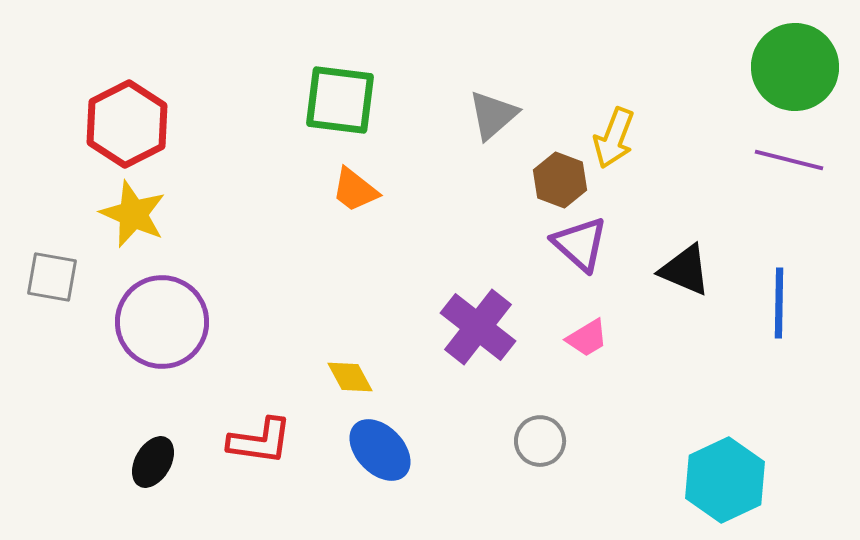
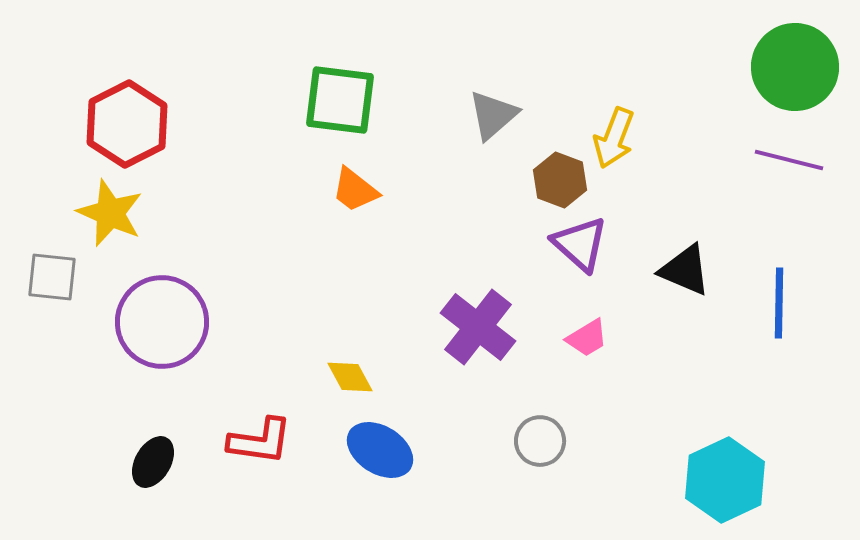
yellow star: moved 23 px left, 1 px up
gray square: rotated 4 degrees counterclockwise
blue ellipse: rotated 14 degrees counterclockwise
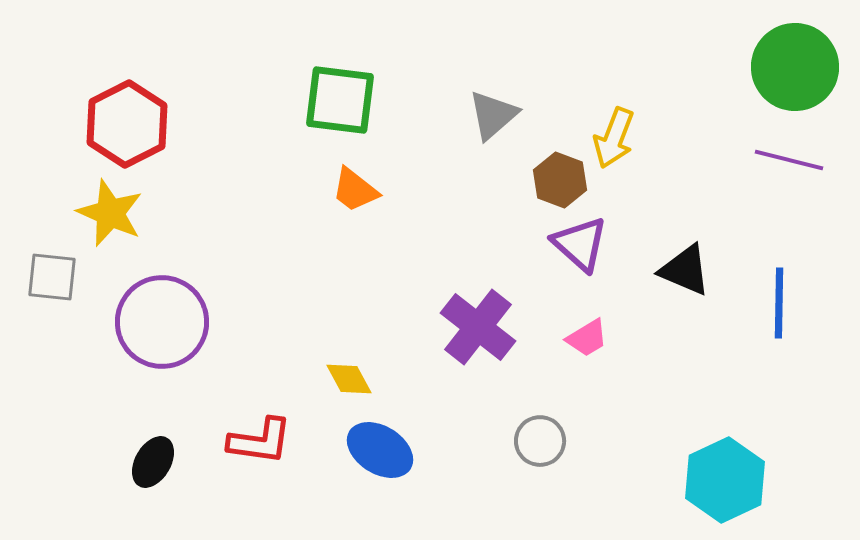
yellow diamond: moved 1 px left, 2 px down
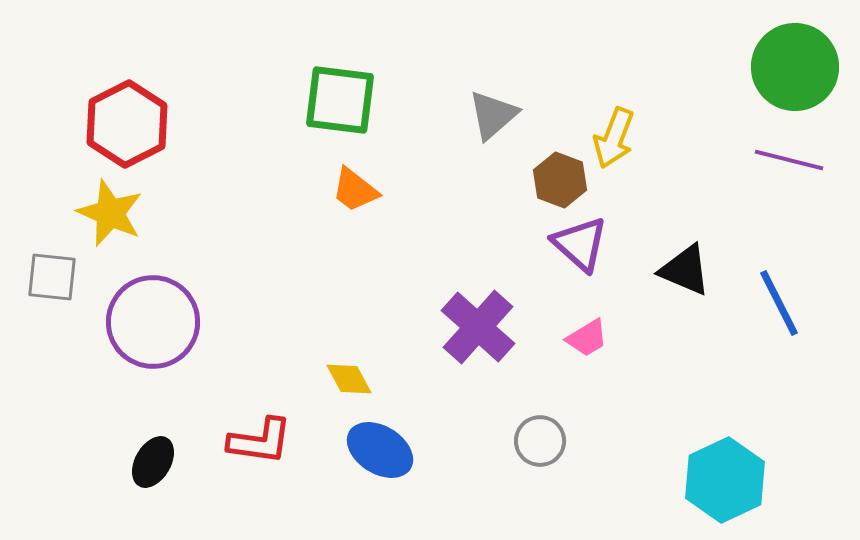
blue line: rotated 28 degrees counterclockwise
purple circle: moved 9 px left
purple cross: rotated 4 degrees clockwise
